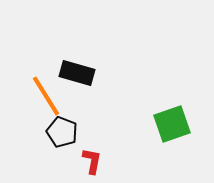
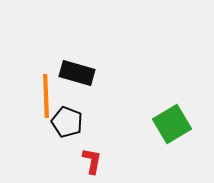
orange line: rotated 30 degrees clockwise
green square: rotated 12 degrees counterclockwise
black pentagon: moved 5 px right, 10 px up
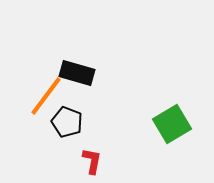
orange line: rotated 39 degrees clockwise
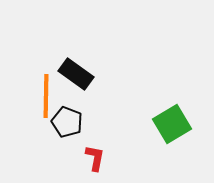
black rectangle: moved 1 px left, 1 px down; rotated 20 degrees clockwise
orange line: rotated 36 degrees counterclockwise
red L-shape: moved 3 px right, 3 px up
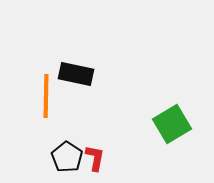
black rectangle: rotated 24 degrees counterclockwise
black pentagon: moved 35 px down; rotated 12 degrees clockwise
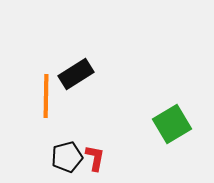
black rectangle: rotated 44 degrees counterclockwise
black pentagon: rotated 24 degrees clockwise
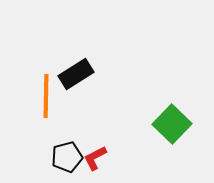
green square: rotated 15 degrees counterclockwise
red L-shape: rotated 128 degrees counterclockwise
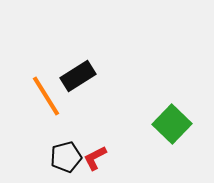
black rectangle: moved 2 px right, 2 px down
orange line: rotated 33 degrees counterclockwise
black pentagon: moved 1 px left
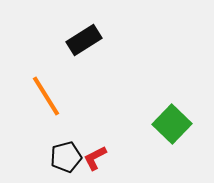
black rectangle: moved 6 px right, 36 px up
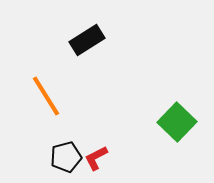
black rectangle: moved 3 px right
green square: moved 5 px right, 2 px up
red L-shape: moved 1 px right
